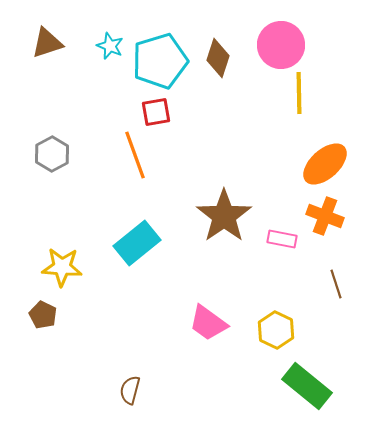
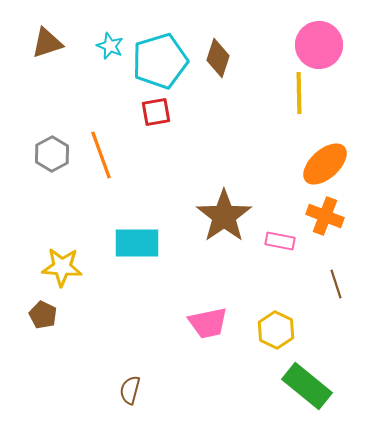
pink circle: moved 38 px right
orange line: moved 34 px left
pink rectangle: moved 2 px left, 2 px down
cyan rectangle: rotated 39 degrees clockwise
pink trapezoid: rotated 48 degrees counterclockwise
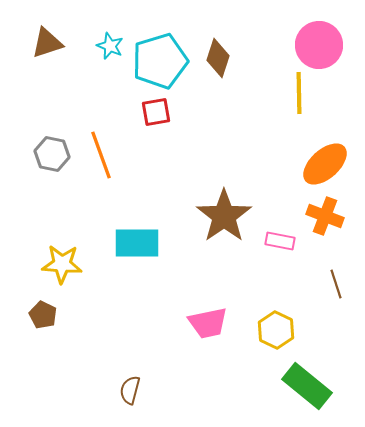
gray hexagon: rotated 20 degrees counterclockwise
yellow star: moved 3 px up
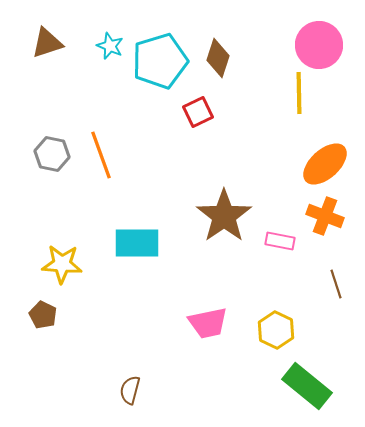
red square: moved 42 px right; rotated 16 degrees counterclockwise
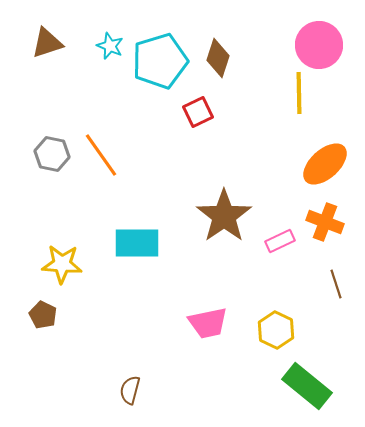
orange line: rotated 15 degrees counterclockwise
orange cross: moved 6 px down
pink rectangle: rotated 36 degrees counterclockwise
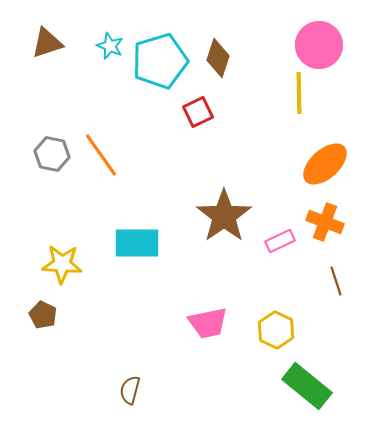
brown line: moved 3 px up
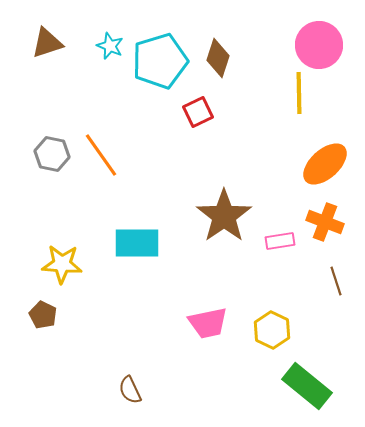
pink rectangle: rotated 16 degrees clockwise
yellow hexagon: moved 4 px left
brown semicircle: rotated 40 degrees counterclockwise
